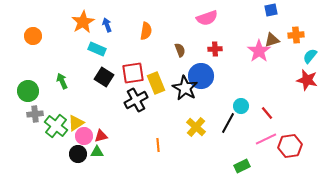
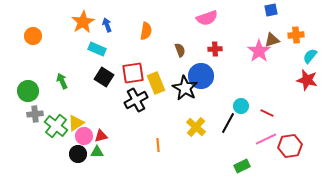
red line: rotated 24 degrees counterclockwise
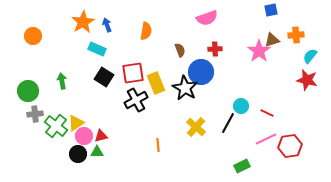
blue circle: moved 4 px up
green arrow: rotated 14 degrees clockwise
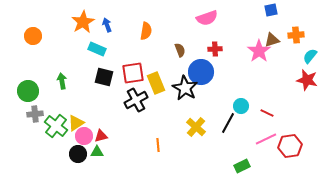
black square: rotated 18 degrees counterclockwise
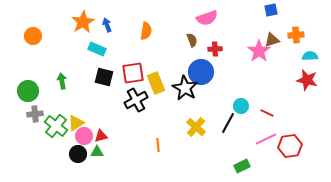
brown semicircle: moved 12 px right, 10 px up
cyan semicircle: rotated 49 degrees clockwise
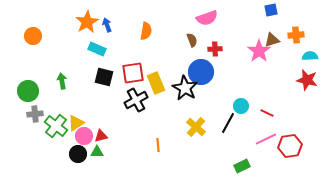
orange star: moved 4 px right
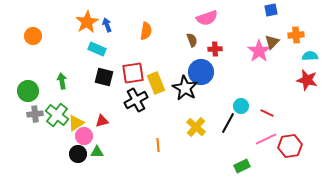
brown triangle: moved 2 px down; rotated 28 degrees counterclockwise
green cross: moved 1 px right, 11 px up
red triangle: moved 1 px right, 15 px up
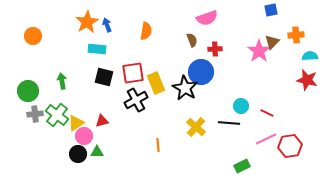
cyan rectangle: rotated 18 degrees counterclockwise
black line: moved 1 px right; rotated 65 degrees clockwise
